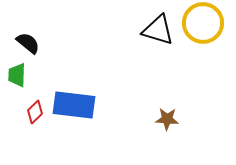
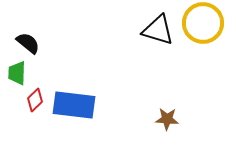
green trapezoid: moved 2 px up
red diamond: moved 12 px up
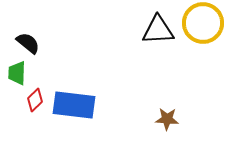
black triangle: rotated 20 degrees counterclockwise
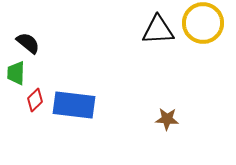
green trapezoid: moved 1 px left
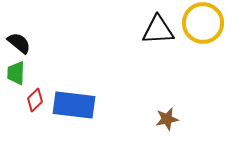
black semicircle: moved 9 px left
brown star: rotated 15 degrees counterclockwise
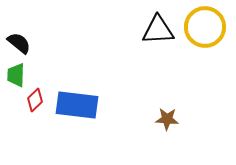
yellow circle: moved 2 px right, 4 px down
green trapezoid: moved 2 px down
blue rectangle: moved 3 px right
brown star: rotated 15 degrees clockwise
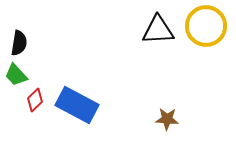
yellow circle: moved 1 px right, 1 px up
black semicircle: rotated 60 degrees clockwise
green trapezoid: rotated 45 degrees counterclockwise
blue rectangle: rotated 21 degrees clockwise
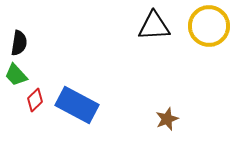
yellow circle: moved 3 px right
black triangle: moved 4 px left, 4 px up
brown star: rotated 25 degrees counterclockwise
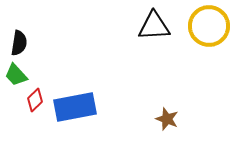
blue rectangle: moved 2 px left, 2 px down; rotated 39 degrees counterclockwise
brown star: rotated 30 degrees counterclockwise
